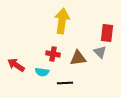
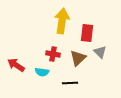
red rectangle: moved 20 px left
brown triangle: rotated 36 degrees counterclockwise
black line: moved 5 px right
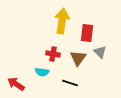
brown triangle: rotated 12 degrees counterclockwise
red arrow: moved 19 px down
black line: rotated 21 degrees clockwise
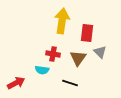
cyan semicircle: moved 2 px up
red arrow: moved 1 px up; rotated 120 degrees clockwise
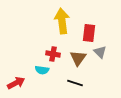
yellow arrow: rotated 15 degrees counterclockwise
red rectangle: moved 2 px right
black line: moved 5 px right
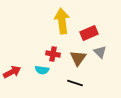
red rectangle: rotated 60 degrees clockwise
red arrow: moved 4 px left, 11 px up
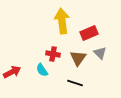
gray triangle: moved 1 px down
cyan semicircle: rotated 48 degrees clockwise
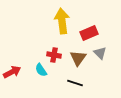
red cross: moved 1 px right, 1 px down
cyan semicircle: moved 1 px left
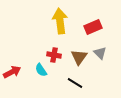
yellow arrow: moved 2 px left
red rectangle: moved 4 px right, 6 px up
brown triangle: moved 1 px right, 1 px up
black line: rotated 14 degrees clockwise
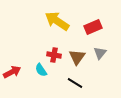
yellow arrow: moved 3 px left; rotated 50 degrees counterclockwise
gray triangle: rotated 24 degrees clockwise
brown triangle: moved 2 px left
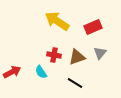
brown triangle: rotated 36 degrees clockwise
cyan semicircle: moved 2 px down
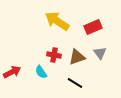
gray triangle: rotated 16 degrees counterclockwise
